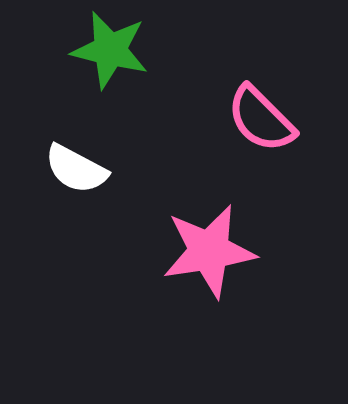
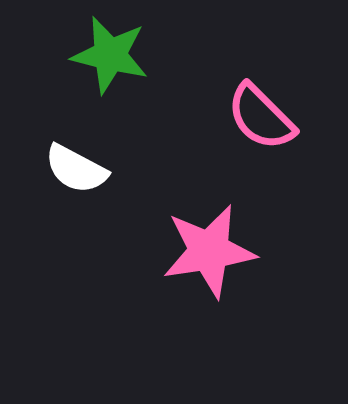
green star: moved 5 px down
pink semicircle: moved 2 px up
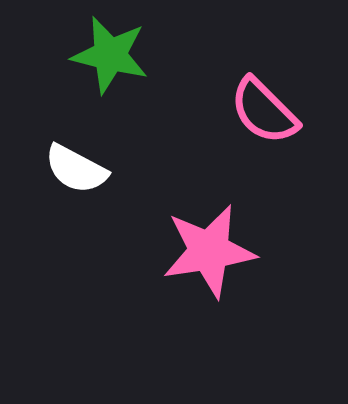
pink semicircle: moved 3 px right, 6 px up
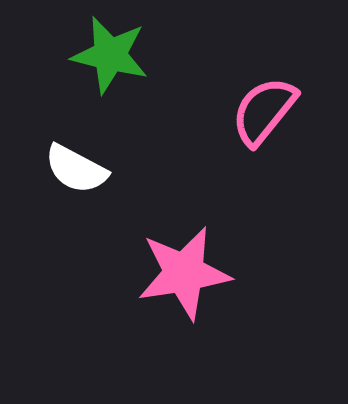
pink semicircle: rotated 84 degrees clockwise
pink star: moved 25 px left, 22 px down
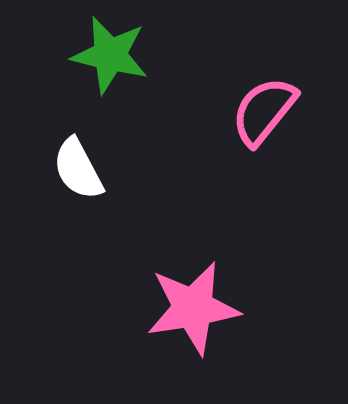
white semicircle: moved 2 px right; rotated 34 degrees clockwise
pink star: moved 9 px right, 35 px down
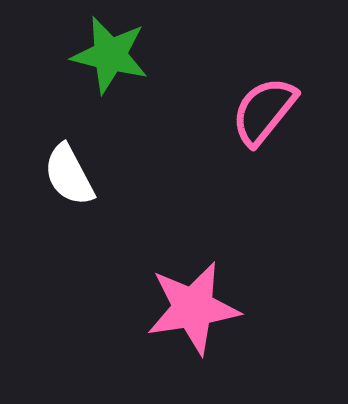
white semicircle: moved 9 px left, 6 px down
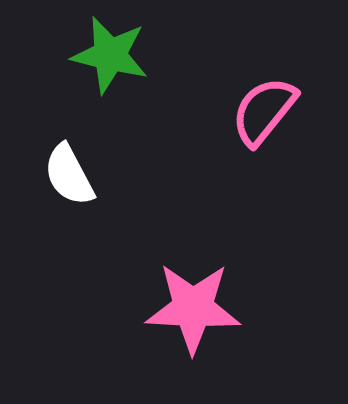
pink star: rotated 12 degrees clockwise
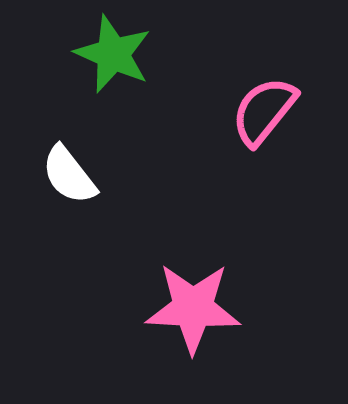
green star: moved 3 px right, 1 px up; rotated 10 degrees clockwise
white semicircle: rotated 10 degrees counterclockwise
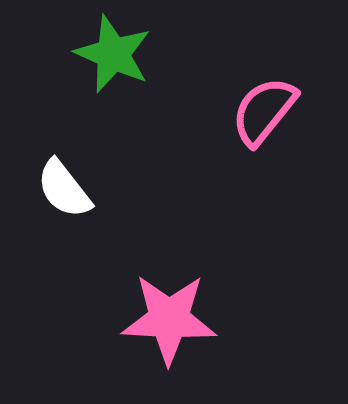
white semicircle: moved 5 px left, 14 px down
pink star: moved 24 px left, 11 px down
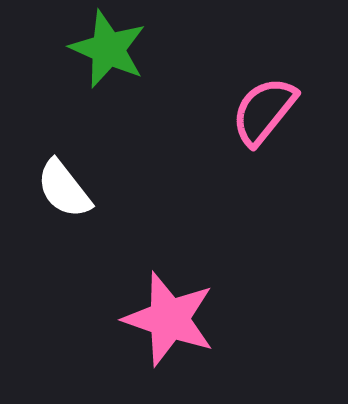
green star: moved 5 px left, 5 px up
pink star: rotated 16 degrees clockwise
